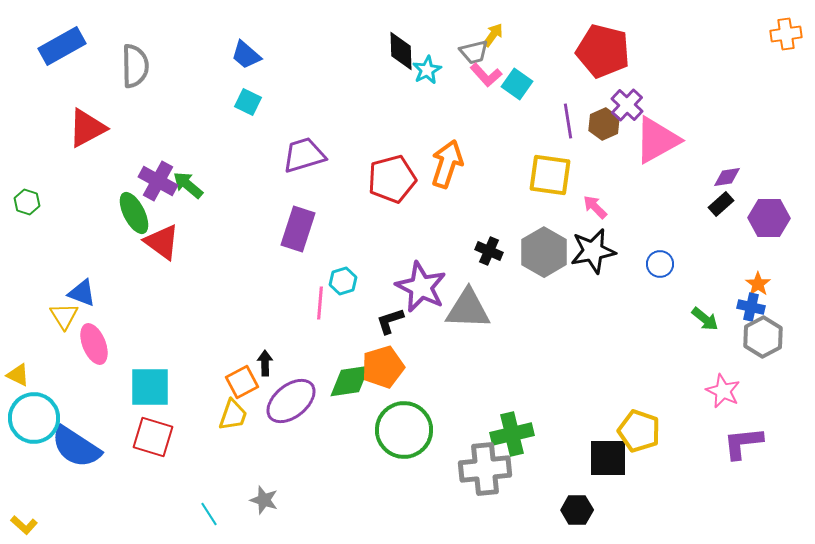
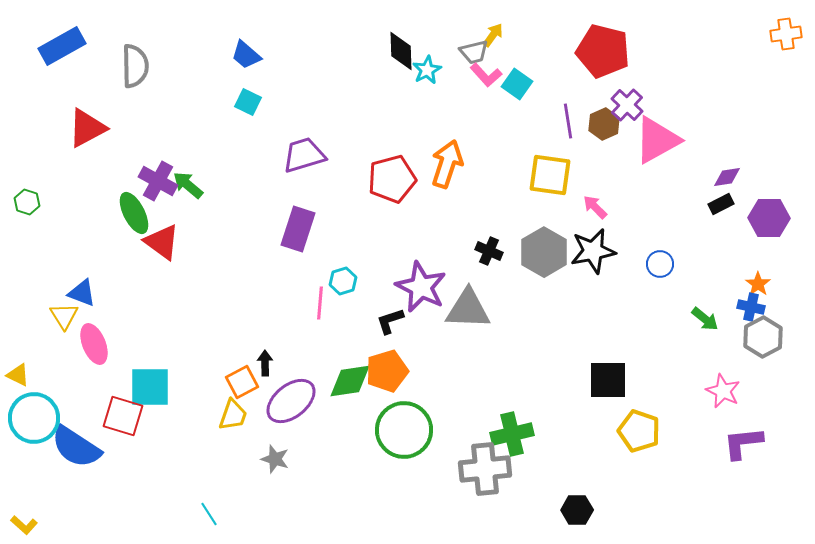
black rectangle at (721, 204): rotated 15 degrees clockwise
orange pentagon at (383, 367): moved 4 px right, 4 px down
red square at (153, 437): moved 30 px left, 21 px up
black square at (608, 458): moved 78 px up
gray star at (264, 500): moved 11 px right, 41 px up
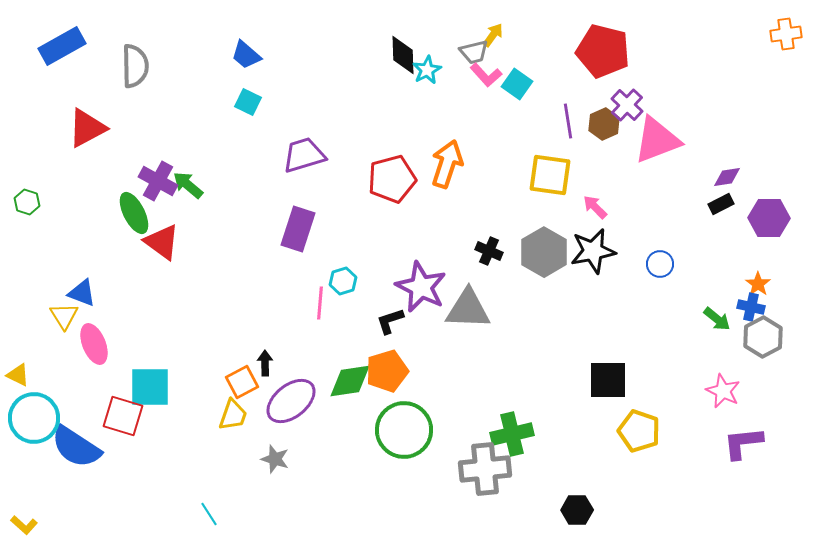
black diamond at (401, 51): moved 2 px right, 4 px down
pink triangle at (657, 140): rotated 8 degrees clockwise
green arrow at (705, 319): moved 12 px right
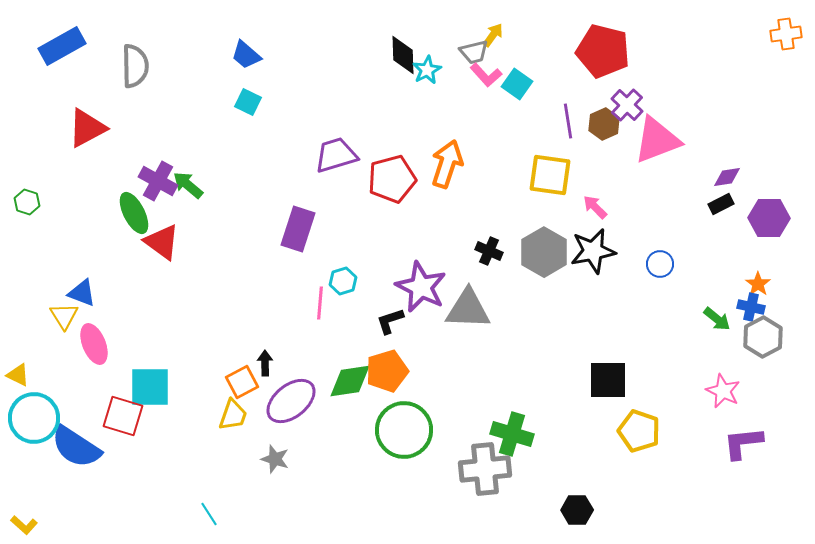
purple trapezoid at (304, 155): moved 32 px right
green cross at (512, 434): rotated 30 degrees clockwise
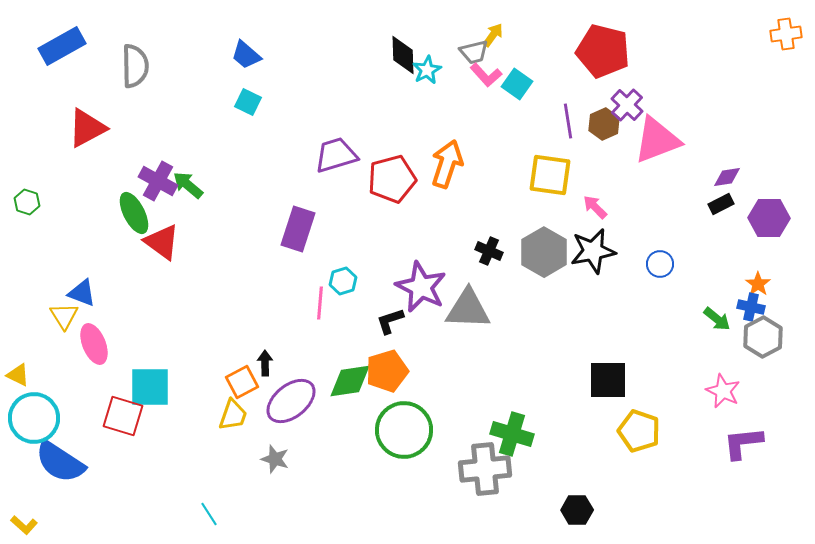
blue semicircle at (76, 447): moved 16 px left, 15 px down
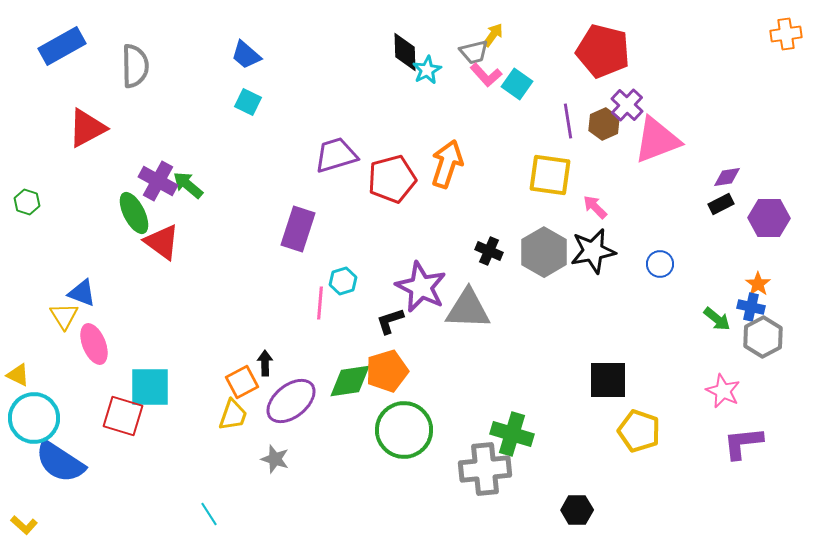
black diamond at (403, 55): moved 2 px right, 3 px up
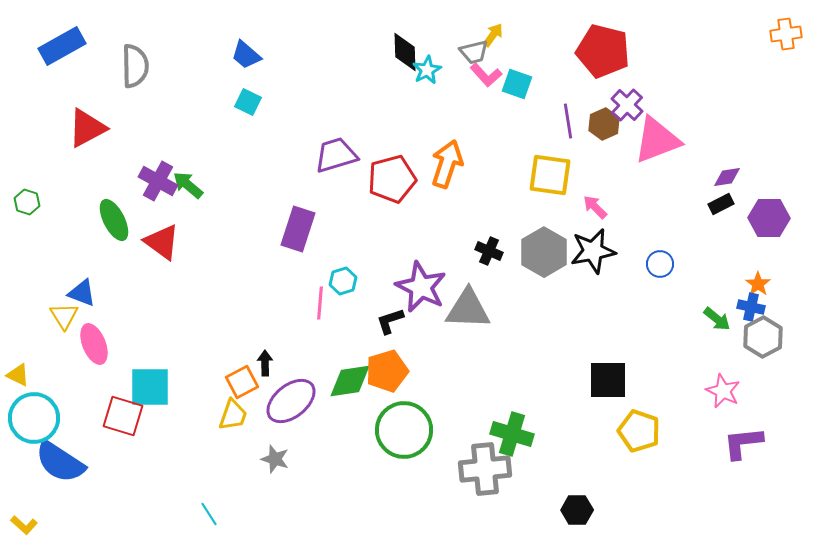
cyan square at (517, 84): rotated 16 degrees counterclockwise
green ellipse at (134, 213): moved 20 px left, 7 px down
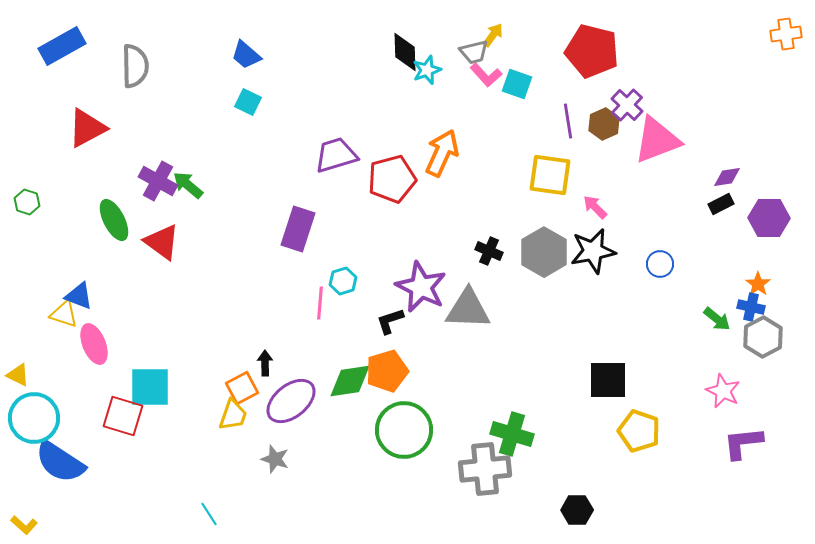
red pentagon at (603, 51): moved 11 px left
cyan star at (427, 70): rotated 8 degrees clockwise
orange arrow at (447, 164): moved 5 px left, 11 px up; rotated 6 degrees clockwise
blue triangle at (82, 293): moved 3 px left, 3 px down
yellow triangle at (64, 316): moved 2 px up; rotated 40 degrees counterclockwise
orange square at (242, 382): moved 6 px down
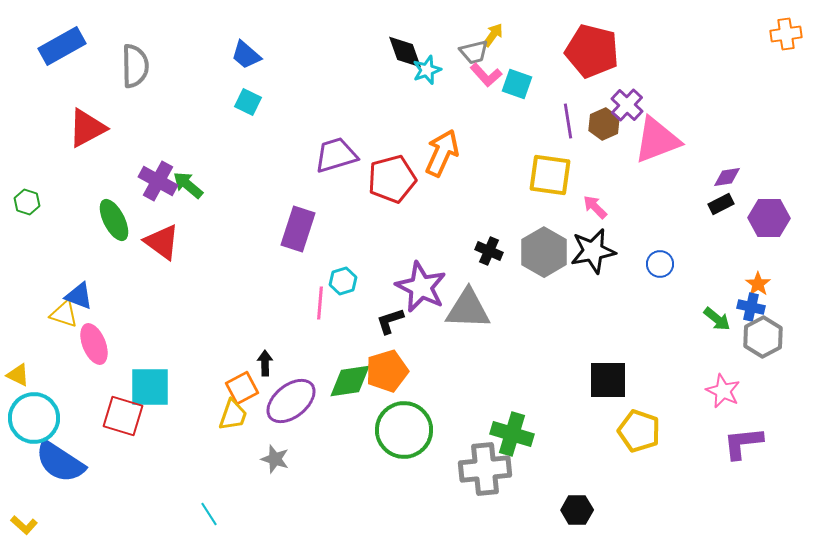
black diamond at (405, 52): rotated 18 degrees counterclockwise
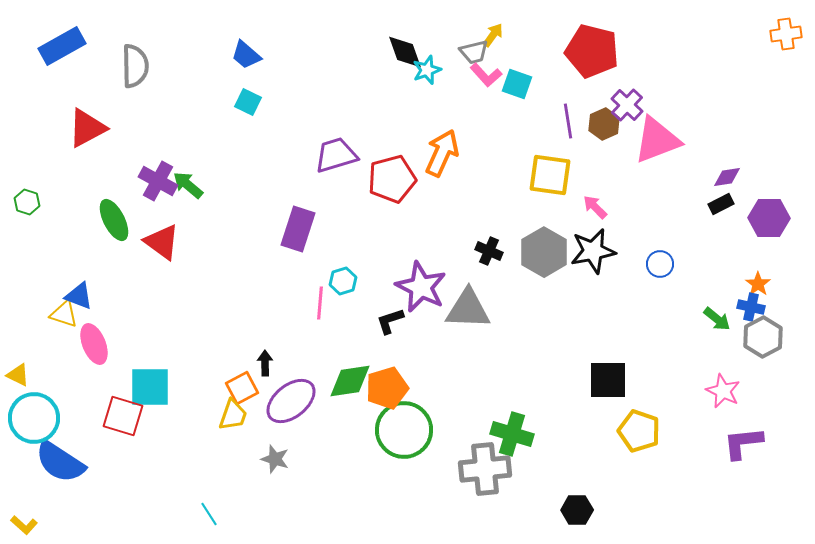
orange pentagon at (387, 371): moved 17 px down
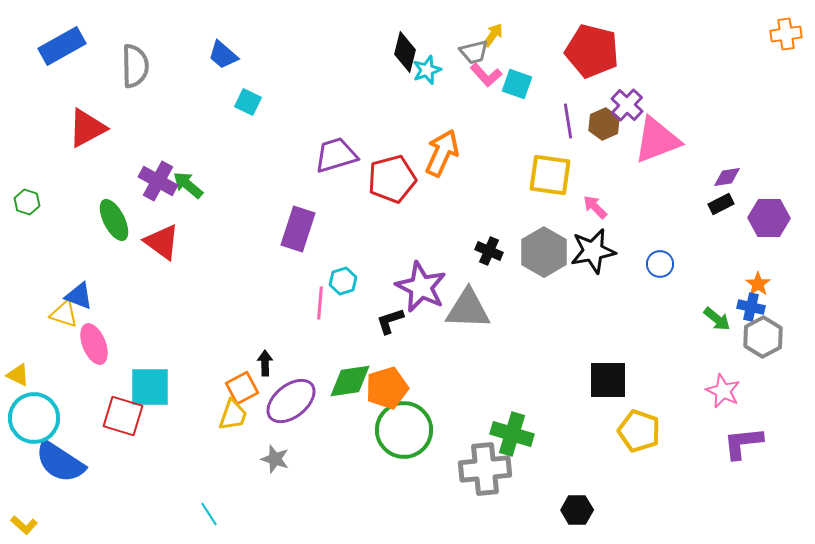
black diamond at (405, 52): rotated 33 degrees clockwise
blue trapezoid at (246, 55): moved 23 px left
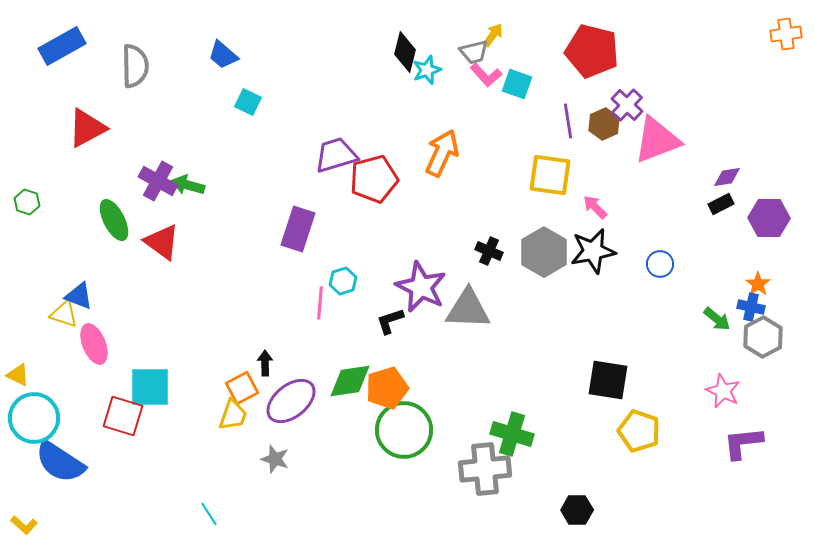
red pentagon at (392, 179): moved 18 px left
green arrow at (188, 185): rotated 24 degrees counterclockwise
black square at (608, 380): rotated 9 degrees clockwise
